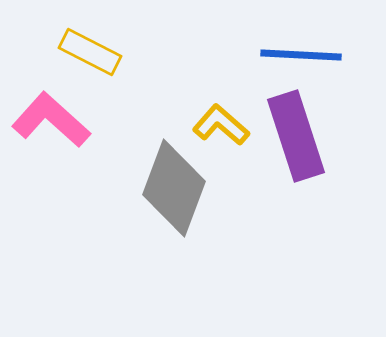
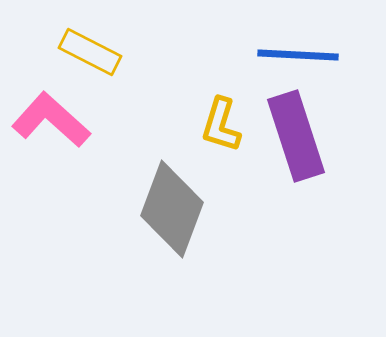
blue line: moved 3 px left
yellow L-shape: rotated 114 degrees counterclockwise
gray diamond: moved 2 px left, 21 px down
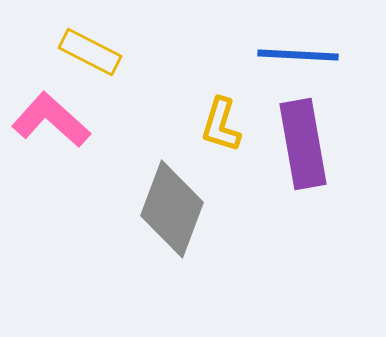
purple rectangle: moved 7 px right, 8 px down; rotated 8 degrees clockwise
